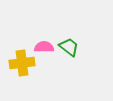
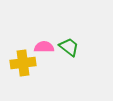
yellow cross: moved 1 px right
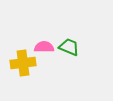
green trapezoid: rotated 15 degrees counterclockwise
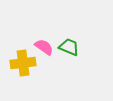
pink semicircle: rotated 36 degrees clockwise
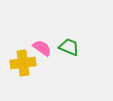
pink semicircle: moved 2 px left, 1 px down
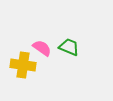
yellow cross: moved 2 px down; rotated 15 degrees clockwise
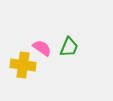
green trapezoid: rotated 90 degrees clockwise
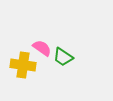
green trapezoid: moved 6 px left, 10 px down; rotated 100 degrees clockwise
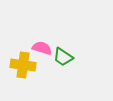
pink semicircle: rotated 18 degrees counterclockwise
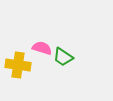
yellow cross: moved 5 px left
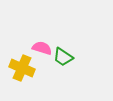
yellow cross: moved 4 px right, 3 px down; rotated 15 degrees clockwise
